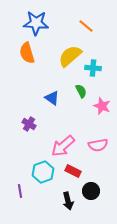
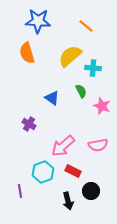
blue star: moved 2 px right, 2 px up
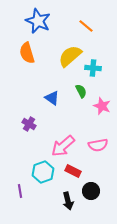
blue star: rotated 20 degrees clockwise
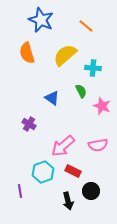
blue star: moved 3 px right, 1 px up
yellow semicircle: moved 5 px left, 1 px up
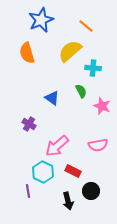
blue star: rotated 25 degrees clockwise
yellow semicircle: moved 5 px right, 4 px up
pink arrow: moved 6 px left
cyan hexagon: rotated 15 degrees counterclockwise
purple line: moved 8 px right
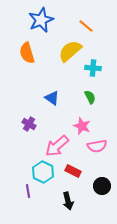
green semicircle: moved 9 px right, 6 px down
pink star: moved 20 px left, 20 px down
pink semicircle: moved 1 px left, 1 px down
black circle: moved 11 px right, 5 px up
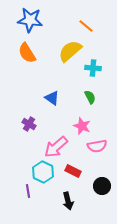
blue star: moved 11 px left; rotated 30 degrees clockwise
orange semicircle: rotated 15 degrees counterclockwise
pink arrow: moved 1 px left, 1 px down
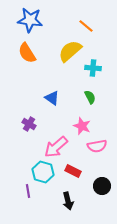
cyan hexagon: rotated 10 degrees counterclockwise
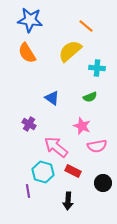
cyan cross: moved 4 px right
green semicircle: rotated 96 degrees clockwise
pink arrow: rotated 80 degrees clockwise
black circle: moved 1 px right, 3 px up
black arrow: rotated 18 degrees clockwise
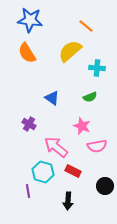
black circle: moved 2 px right, 3 px down
